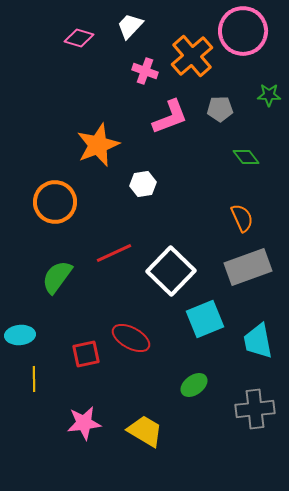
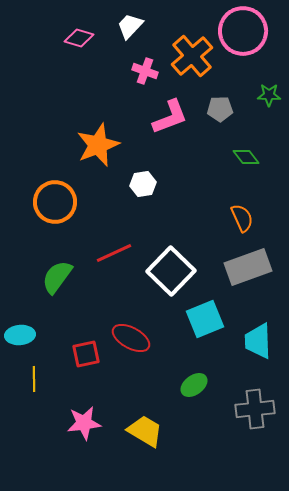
cyan trapezoid: rotated 9 degrees clockwise
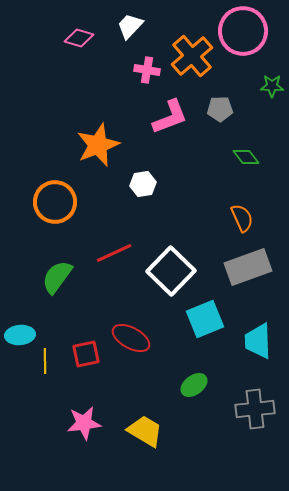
pink cross: moved 2 px right, 1 px up; rotated 10 degrees counterclockwise
green star: moved 3 px right, 9 px up
yellow line: moved 11 px right, 18 px up
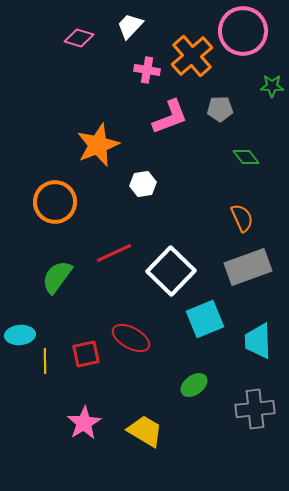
pink star: rotated 24 degrees counterclockwise
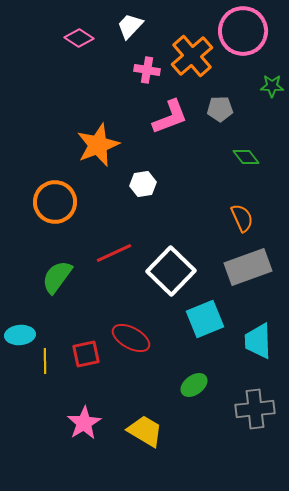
pink diamond: rotated 16 degrees clockwise
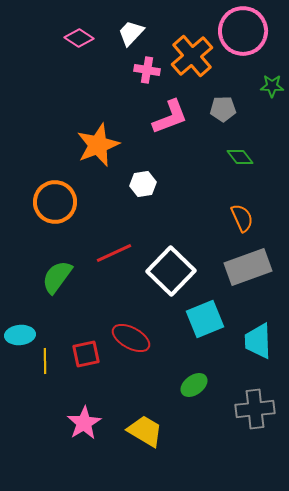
white trapezoid: moved 1 px right, 7 px down
gray pentagon: moved 3 px right
green diamond: moved 6 px left
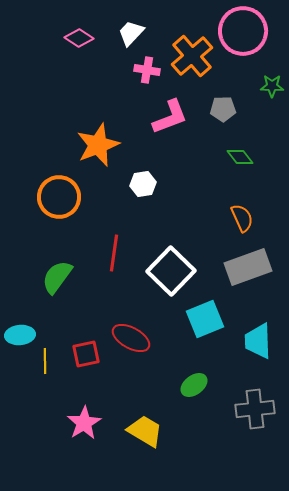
orange circle: moved 4 px right, 5 px up
red line: rotated 57 degrees counterclockwise
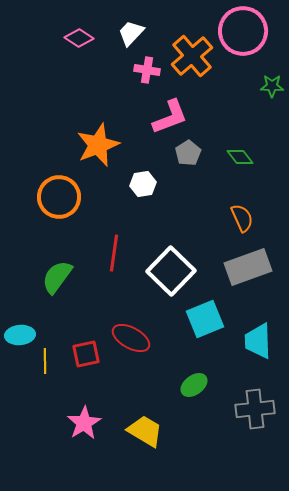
gray pentagon: moved 35 px left, 44 px down; rotated 30 degrees counterclockwise
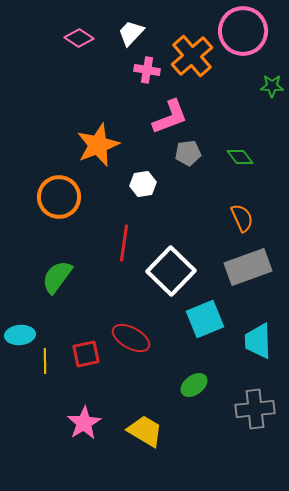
gray pentagon: rotated 25 degrees clockwise
red line: moved 10 px right, 10 px up
